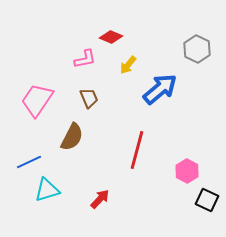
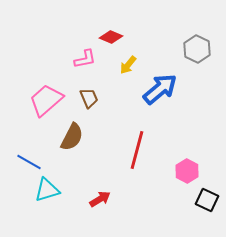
pink trapezoid: moved 9 px right; rotated 15 degrees clockwise
blue line: rotated 55 degrees clockwise
red arrow: rotated 15 degrees clockwise
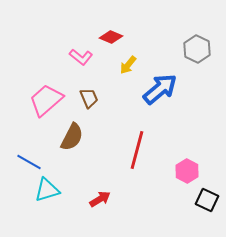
pink L-shape: moved 4 px left, 2 px up; rotated 50 degrees clockwise
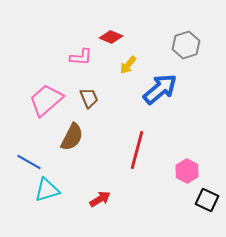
gray hexagon: moved 11 px left, 4 px up; rotated 16 degrees clockwise
pink L-shape: rotated 35 degrees counterclockwise
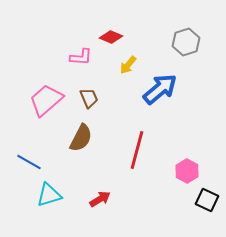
gray hexagon: moved 3 px up
brown semicircle: moved 9 px right, 1 px down
cyan triangle: moved 2 px right, 5 px down
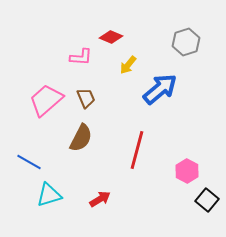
brown trapezoid: moved 3 px left
black square: rotated 15 degrees clockwise
